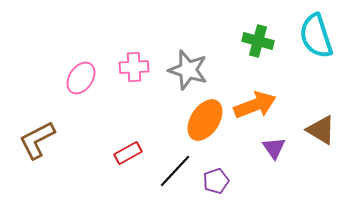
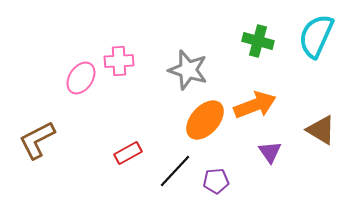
cyan semicircle: rotated 42 degrees clockwise
pink cross: moved 15 px left, 6 px up
orange ellipse: rotated 9 degrees clockwise
purple triangle: moved 4 px left, 4 px down
purple pentagon: rotated 15 degrees clockwise
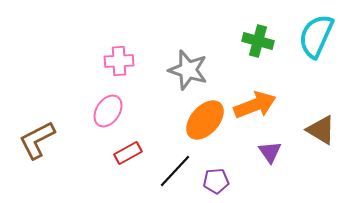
pink ellipse: moved 27 px right, 33 px down
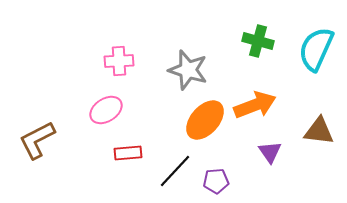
cyan semicircle: moved 13 px down
pink ellipse: moved 2 px left, 1 px up; rotated 24 degrees clockwise
brown triangle: moved 2 px left, 1 px down; rotated 24 degrees counterclockwise
red rectangle: rotated 24 degrees clockwise
